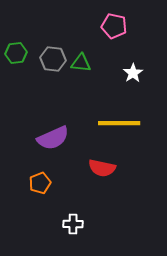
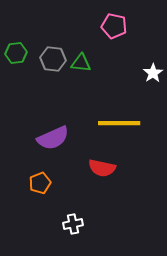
white star: moved 20 px right
white cross: rotated 12 degrees counterclockwise
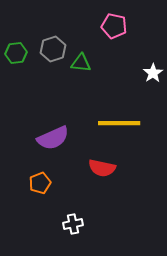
gray hexagon: moved 10 px up; rotated 25 degrees counterclockwise
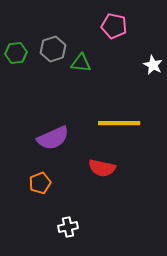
white star: moved 8 px up; rotated 12 degrees counterclockwise
white cross: moved 5 px left, 3 px down
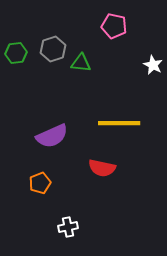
purple semicircle: moved 1 px left, 2 px up
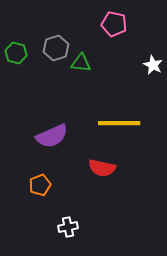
pink pentagon: moved 2 px up
gray hexagon: moved 3 px right, 1 px up
green hexagon: rotated 20 degrees clockwise
orange pentagon: moved 2 px down
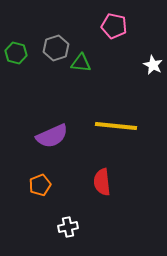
pink pentagon: moved 2 px down
yellow line: moved 3 px left, 3 px down; rotated 6 degrees clockwise
red semicircle: moved 14 px down; rotated 72 degrees clockwise
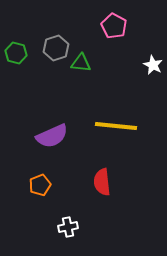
pink pentagon: rotated 15 degrees clockwise
